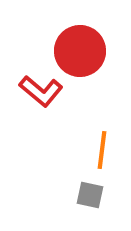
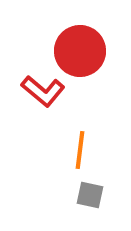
red L-shape: moved 2 px right
orange line: moved 22 px left
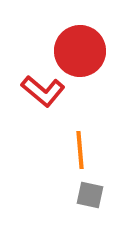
orange line: rotated 12 degrees counterclockwise
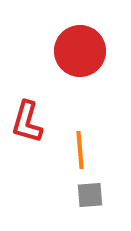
red L-shape: moved 16 px left, 31 px down; rotated 66 degrees clockwise
gray square: rotated 16 degrees counterclockwise
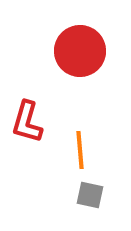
gray square: rotated 16 degrees clockwise
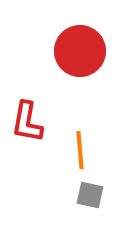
red L-shape: rotated 6 degrees counterclockwise
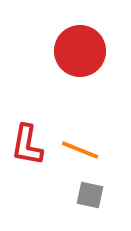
red L-shape: moved 23 px down
orange line: rotated 63 degrees counterclockwise
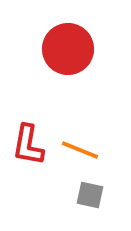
red circle: moved 12 px left, 2 px up
red L-shape: moved 1 px right
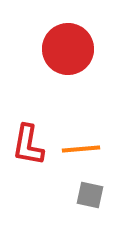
orange line: moved 1 px right, 1 px up; rotated 27 degrees counterclockwise
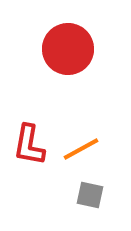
red L-shape: moved 1 px right
orange line: rotated 24 degrees counterclockwise
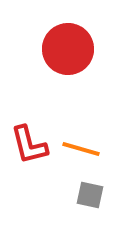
red L-shape: rotated 24 degrees counterclockwise
orange line: rotated 45 degrees clockwise
